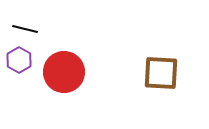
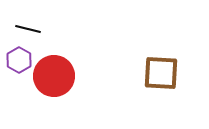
black line: moved 3 px right
red circle: moved 10 px left, 4 px down
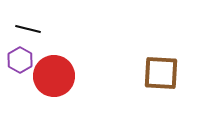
purple hexagon: moved 1 px right
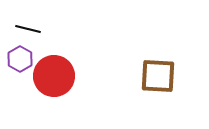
purple hexagon: moved 1 px up
brown square: moved 3 px left, 3 px down
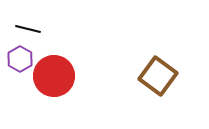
brown square: rotated 33 degrees clockwise
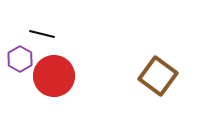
black line: moved 14 px right, 5 px down
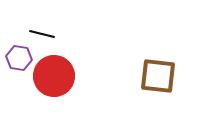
purple hexagon: moved 1 px left, 1 px up; rotated 20 degrees counterclockwise
brown square: rotated 30 degrees counterclockwise
